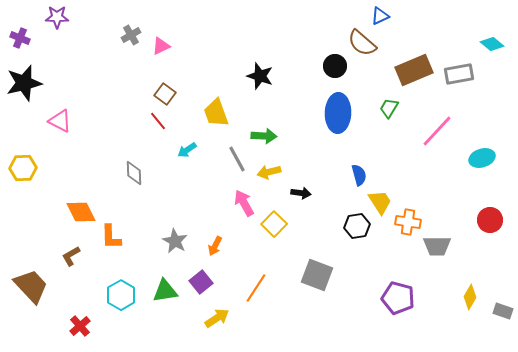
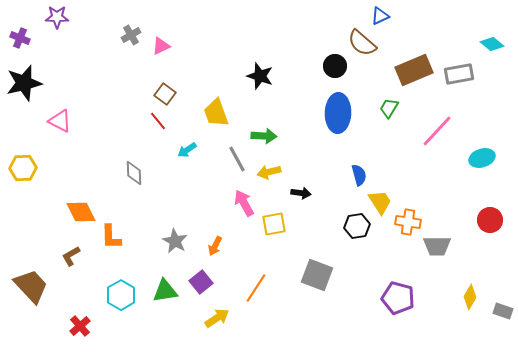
yellow square at (274, 224): rotated 35 degrees clockwise
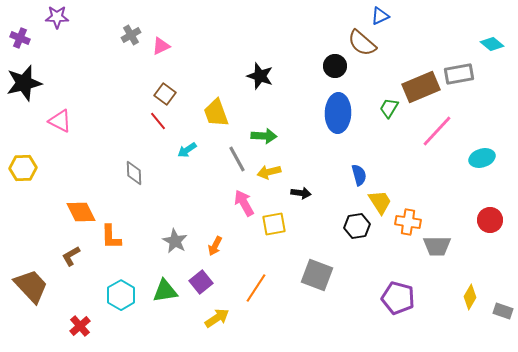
brown rectangle at (414, 70): moved 7 px right, 17 px down
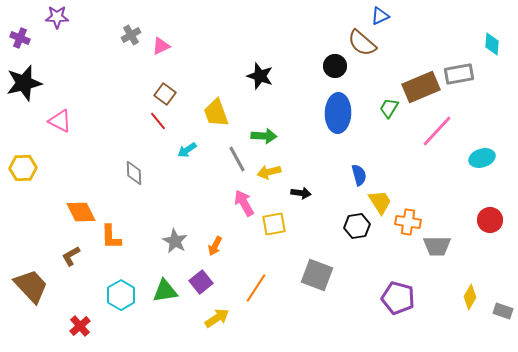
cyan diamond at (492, 44): rotated 55 degrees clockwise
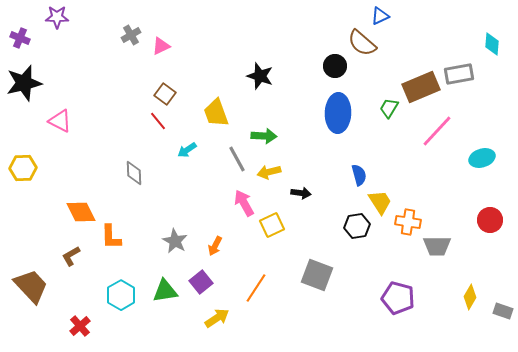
yellow square at (274, 224): moved 2 px left, 1 px down; rotated 15 degrees counterclockwise
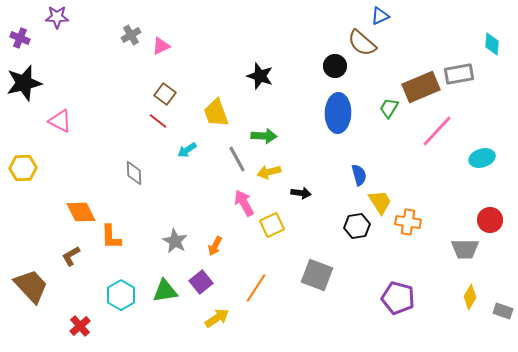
red line at (158, 121): rotated 12 degrees counterclockwise
gray trapezoid at (437, 246): moved 28 px right, 3 px down
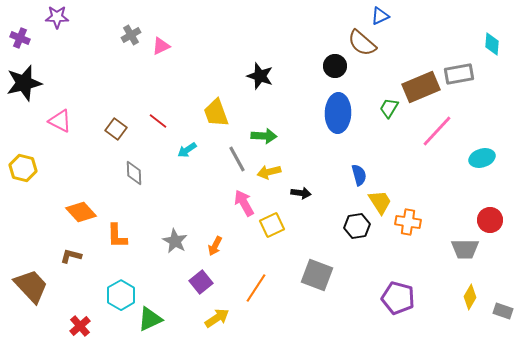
brown square at (165, 94): moved 49 px left, 35 px down
yellow hexagon at (23, 168): rotated 16 degrees clockwise
orange diamond at (81, 212): rotated 16 degrees counterclockwise
orange L-shape at (111, 237): moved 6 px right, 1 px up
brown L-shape at (71, 256): rotated 45 degrees clockwise
green triangle at (165, 291): moved 15 px left, 28 px down; rotated 16 degrees counterclockwise
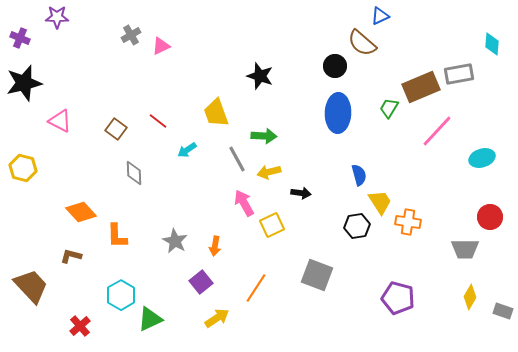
red circle at (490, 220): moved 3 px up
orange arrow at (215, 246): rotated 18 degrees counterclockwise
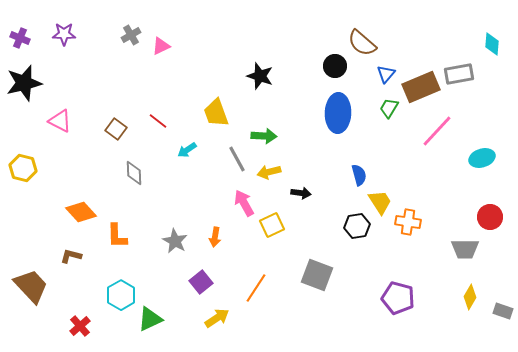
blue triangle at (380, 16): moved 6 px right, 58 px down; rotated 24 degrees counterclockwise
purple star at (57, 17): moved 7 px right, 17 px down
orange arrow at (215, 246): moved 9 px up
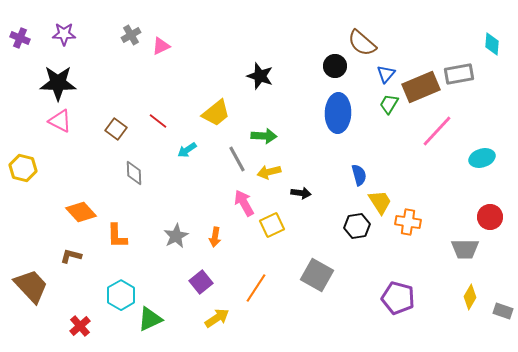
black star at (24, 83): moved 34 px right; rotated 15 degrees clockwise
green trapezoid at (389, 108): moved 4 px up
yellow trapezoid at (216, 113): rotated 108 degrees counterclockwise
gray star at (175, 241): moved 1 px right, 5 px up; rotated 15 degrees clockwise
gray square at (317, 275): rotated 8 degrees clockwise
